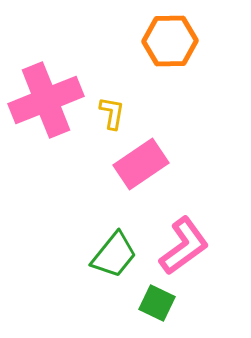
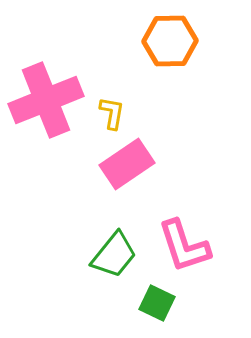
pink rectangle: moved 14 px left
pink L-shape: rotated 108 degrees clockwise
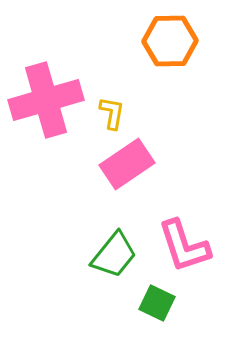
pink cross: rotated 6 degrees clockwise
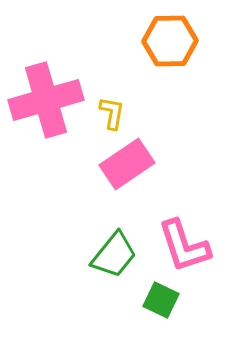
green square: moved 4 px right, 3 px up
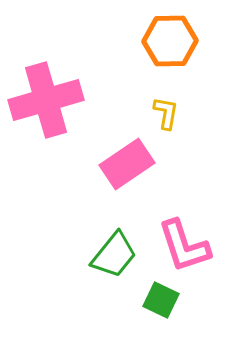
yellow L-shape: moved 54 px right
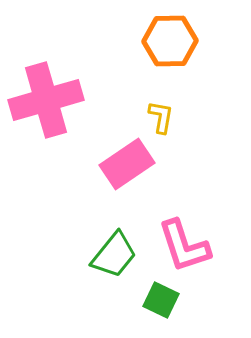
yellow L-shape: moved 5 px left, 4 px down
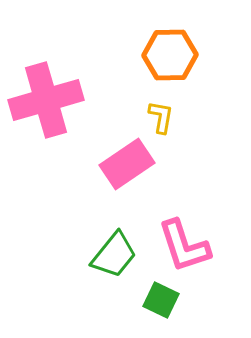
orange hexagon: moved 14 px down
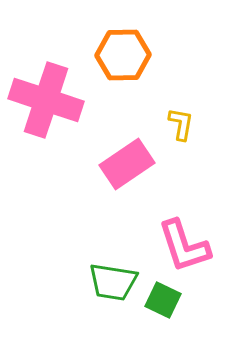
orange hexagon: moved 47 px left
pink cross: rotated 34 degrees clockwise
yellow L-shape: moved 20 px right, 7 px down
green trapezoid: moved 1 px left, 27 px down; rotated 60 degrees clockwise
green square: moved 2 px right
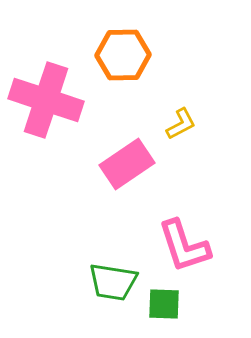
yellow L-shape: rotated 52 degrees clockwise
green square: moved 1 px right, 4 px down; rotated 24 degrees counterclockwise
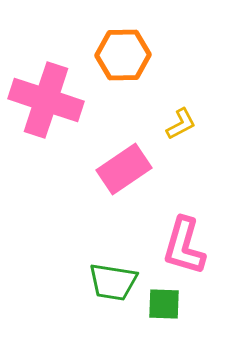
pink rectangle: moved 3 px left, 5 px down
pink L-shape: rotated 34 degrees clockwise
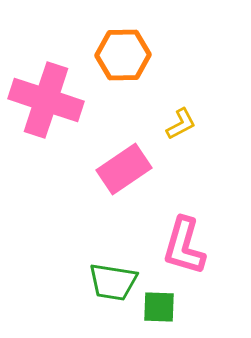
green square: moved 5 px left, 3 px down
